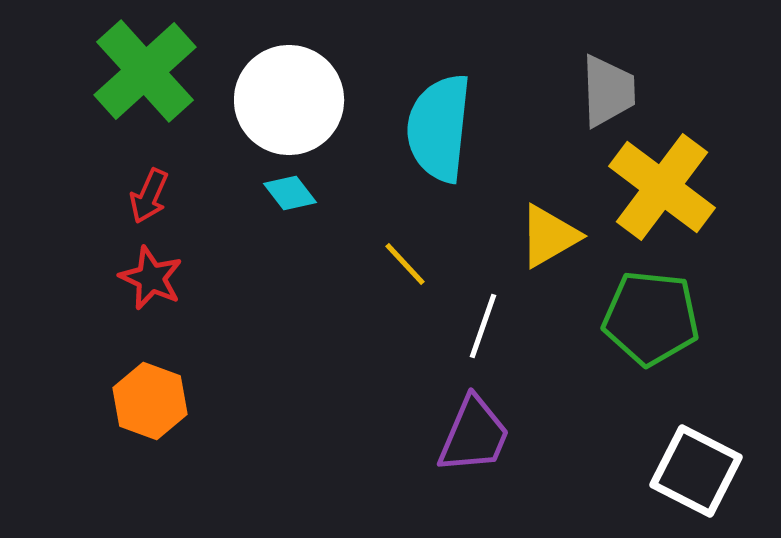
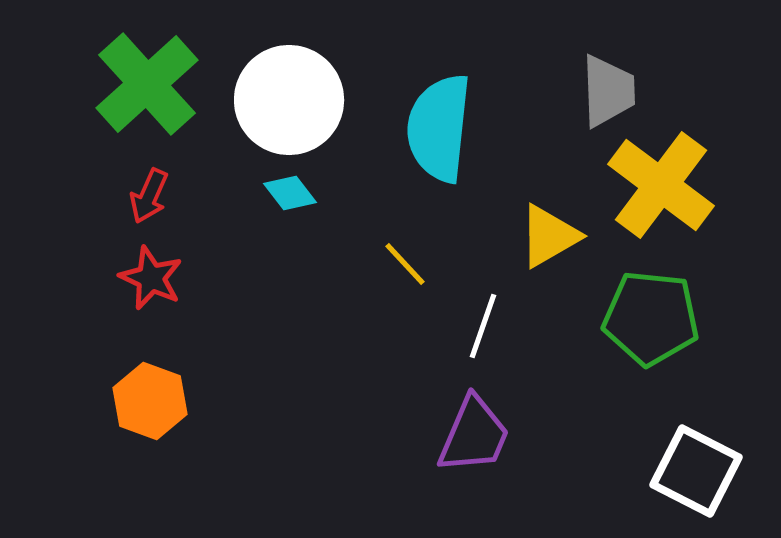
green cross: moved 2 px right, 13 px down
yellow cross: moved 1 px left, 2 px up
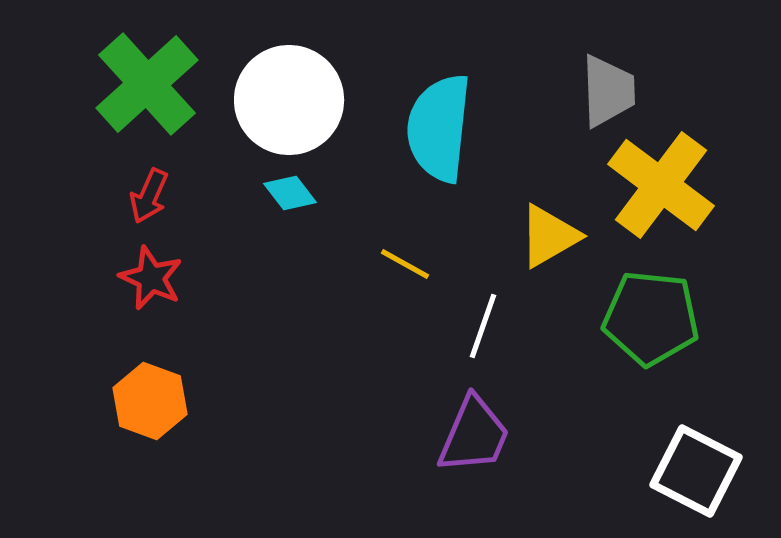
yellow line: rotated 18 degrees counterclockwise
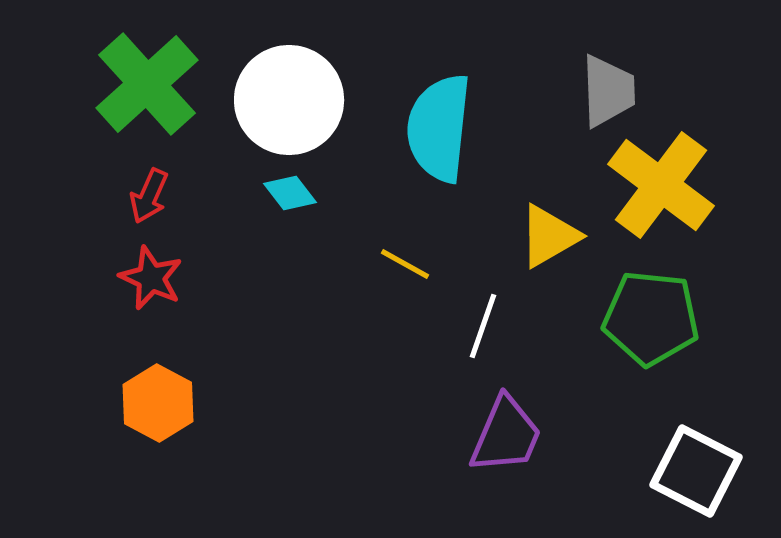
orange hexagon: moved 8 px right, 2 px down; rotated 8 degrees clockwise
purple trapezoid: moved 32 px right
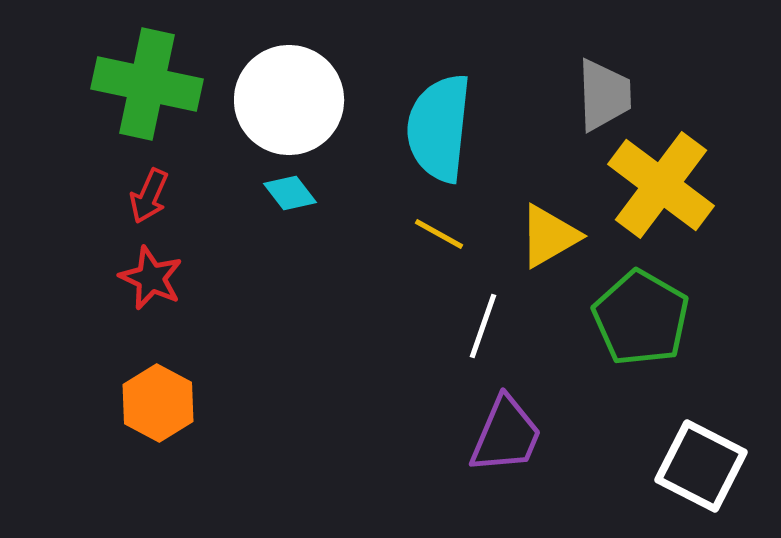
green cross: rotated 36 degrees counterclockwise
gray trapezoid: moved 4 px left, 4 px down
yellow line: moved 34 px right, 30 px up
green pentagon: moved 10 px left; rotated 24 degrees clockwise
white square: moved 5 px right, 5 px up
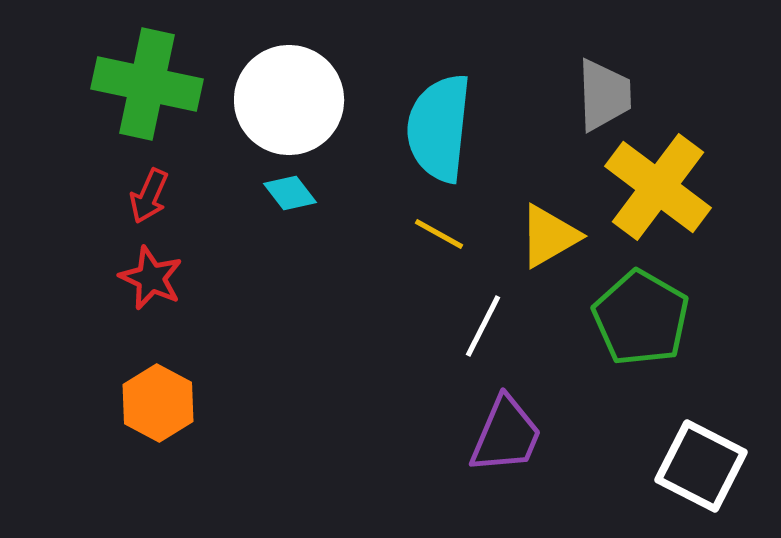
yellow cross: moved 3 px left, 2 px down
white line: rotated 8 degrees clockwise
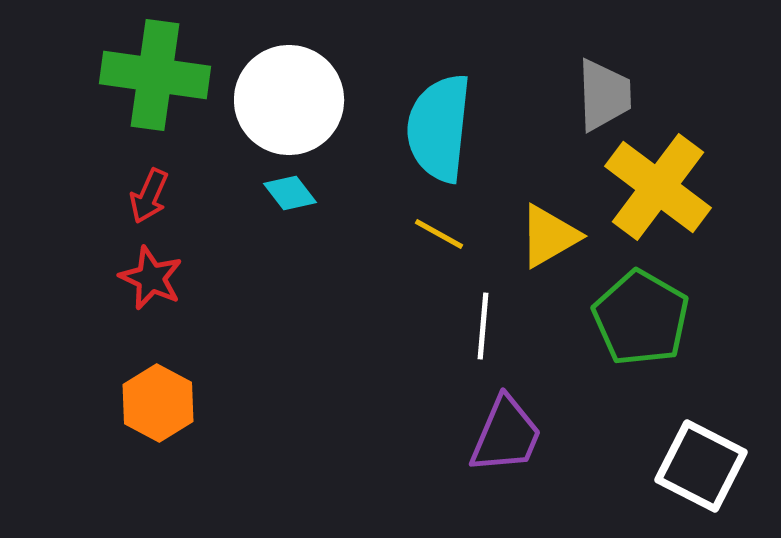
green cross: moved 8 px right, 9 px up; rotated 4 degrees counterclockwise
white line: rotated 22 degrees counterclockwise
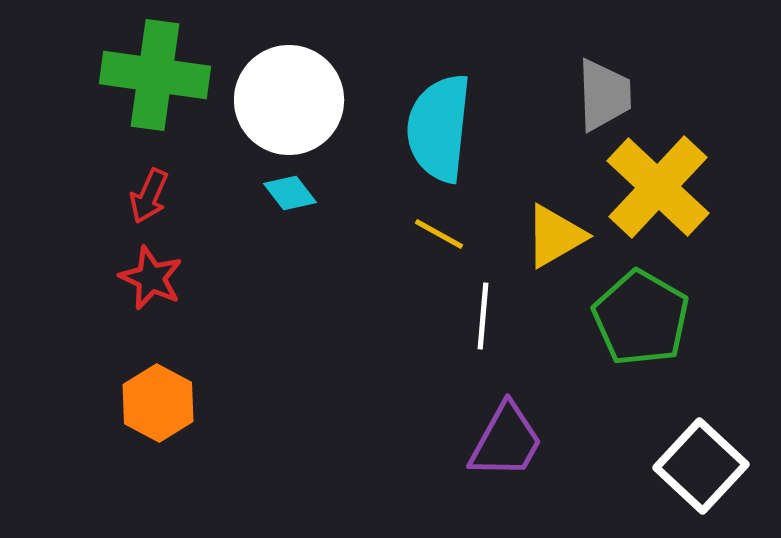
yellow cross: rotated 6 degrees clockwise
yellow triangle: moved 6 px right
white line: moved 10 px up
purple trapezoid: moved 6 px down; rotated 6 degrees clockwise
white square: rotated 16 degrees clockwise
